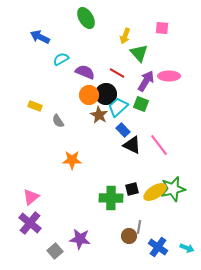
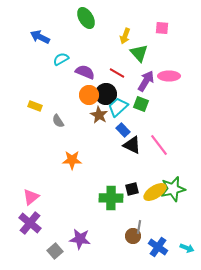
brown circle: moved 4 px right
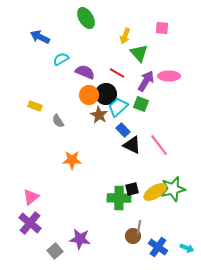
green cross: moved 8 px right
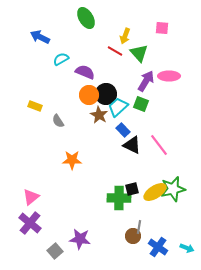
red line: moved 2 px left, 22 px up
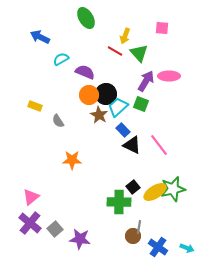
black square: moved 1 px right, 2 px up; rotated 24 degrees counterclockwise
green cross: moved 4 px down
gray square: moved 22 px up
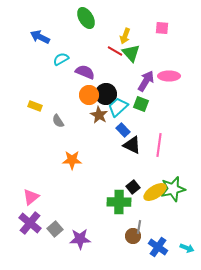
green triangle: moved 8 px left
pink line: rotated 45 degrees clockwise
purple star: rotated 10 degrees counterclockwise
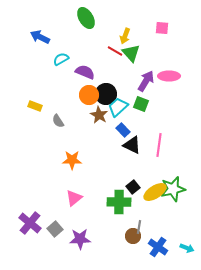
pink triangle: moved 43 px right, 1 px down
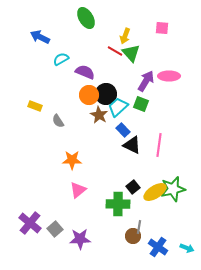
pink triangle: moved 4 px right, 8 px up
green cross: moved 1 px left, 2 px down
